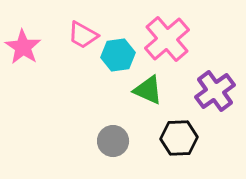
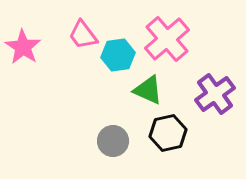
pink trapezoid: rotated 24 degrees clockwise
purple cross: moved 3 px down
black hexagon: moved 11 px left, 5 px up; rotated 9 degrees counterclockwise
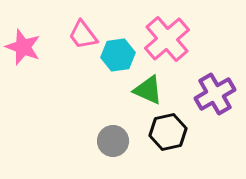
pink star: rotated 12 degrees counterclockwise
purple cross: rotated 6 degrees clockwise
black hexagon: moved 1 px up
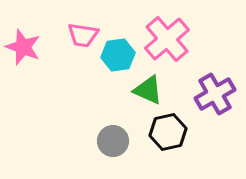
pink trapezoid: rotated 44 degrees counterclockwise
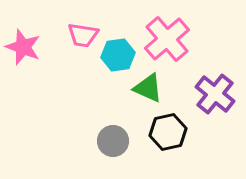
green triangle: moved 2 px up
purple cross: rotated 21 degrees counterclockwise
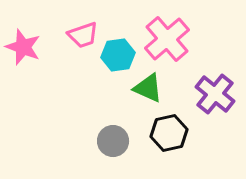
pink trapezoid: rotated 28 degrees counterclockwise
black hexagon: moved 1 px right, 1 px down
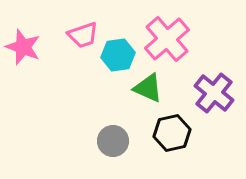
purple cross: moved 1 px left, 1 px up
black hexagon: moved 3 px right
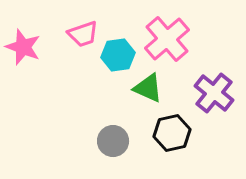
pink trapezoid: moved 1 px up
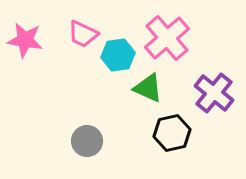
pink trapezoid: rotated 44 degrees clockwise
pink cross: moved 1 px up
pink star: moved 2 px right, 7 px up; rotated 12 degrees counterclockwise
gray circle: moved 26 px left
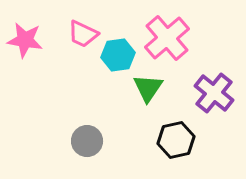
green triangle: rotated 40 degrees clockwise
black hexagon: moved 4 px right, 7 px down
